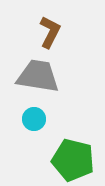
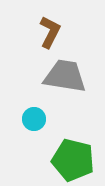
gray trapezoid: moved 27 px right
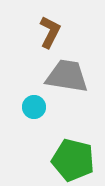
gray trapezoid: moved 2 px right
cyan circle: moved 12 px up
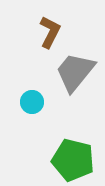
gray trapezoid: moved 8 px right, 4 px up; rotated 60 degrees counterclockwise
cyan circle: moved 2 px left, 5 px up
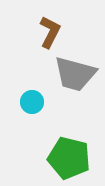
gray trapezoid: moved 2 px down; rotated 114 degrees counterclockwise
green pentagon: moved 4 px left, 2 px up
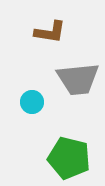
brown L-shape: rotated 72 degrees clockwise
gray trapezoid: moved 3 px right, 5 px down; rotated 21 degrees counterclockwise
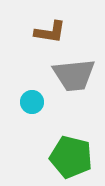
gray trapezoid: moved 4 px left, 4 px up
green pentagon: moved 2 px right, 1 px up
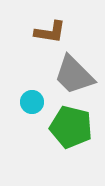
gray trapezoid: rotated 51 degrees clockwise
green pentagon: moved 30 px up
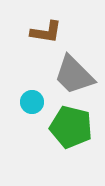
brown L-shape: moved 4 px left
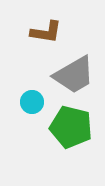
gray trapezoid: rotated 75 degrees counterclockwise
